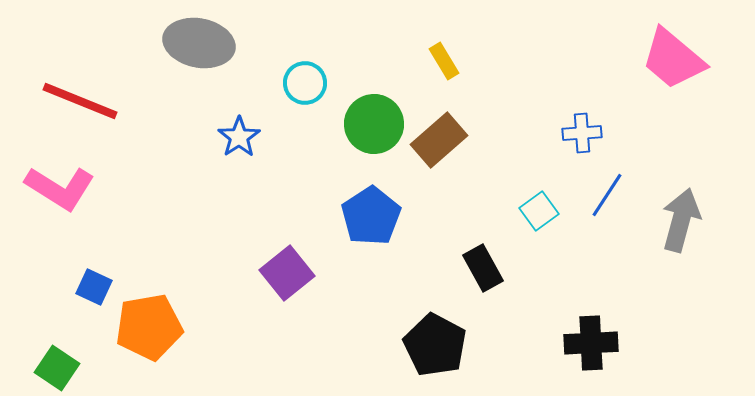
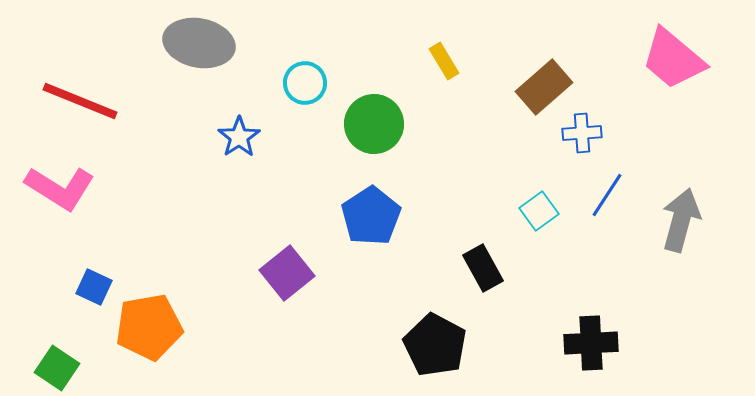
brown rectangle: moved 105 px right, 53 px up
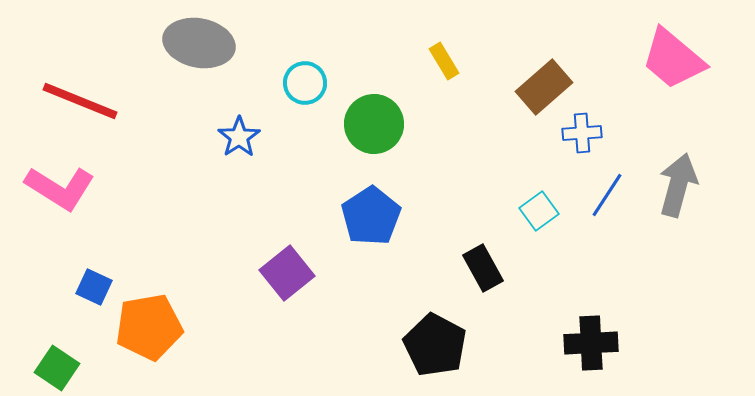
gray arrow: moved 3 px left, 35 px up
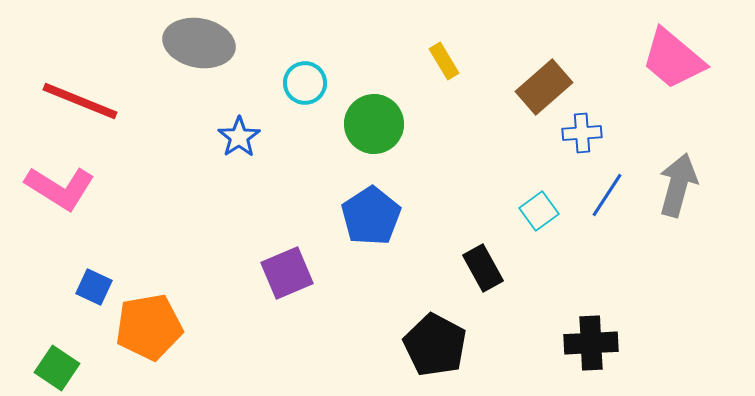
purple square: rotated 16 degrees clockwise
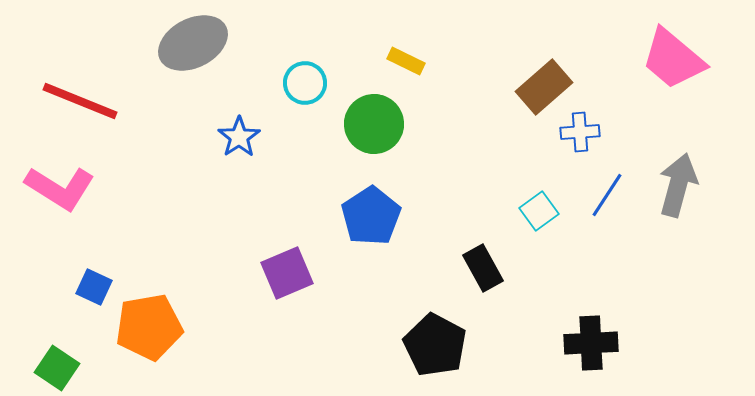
gray ellipse: moved 6 px left; rotated 38 degrees counterclockwise
yellow rectangle: moved 38 px left; rotated 33 degrees counterclockwise
blue cross: moved 2 px left, 1 px up
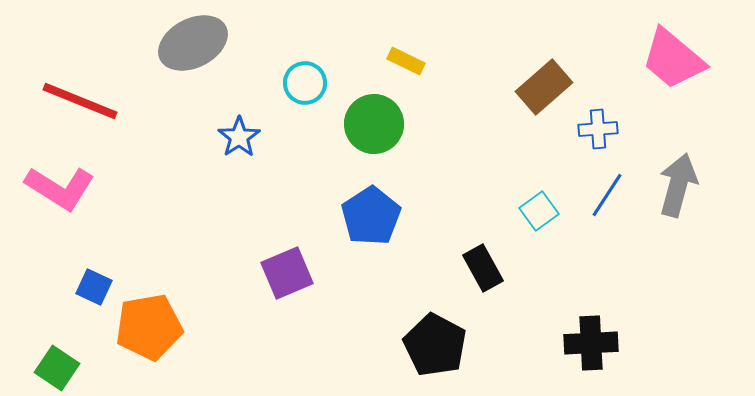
blue cross: moved 18 px right, 3 px up
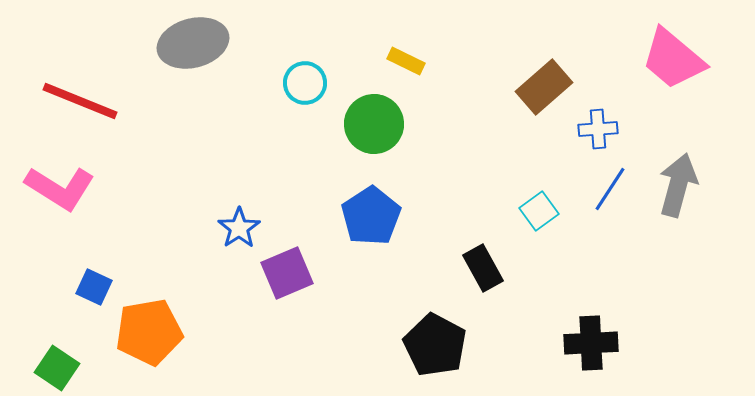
gray ellipse: rotated 12 degrees clockwise
blue star: moved 91 px down
blue line: moved 3 px right, 6 px up
orange pentagon: moved 5 px down
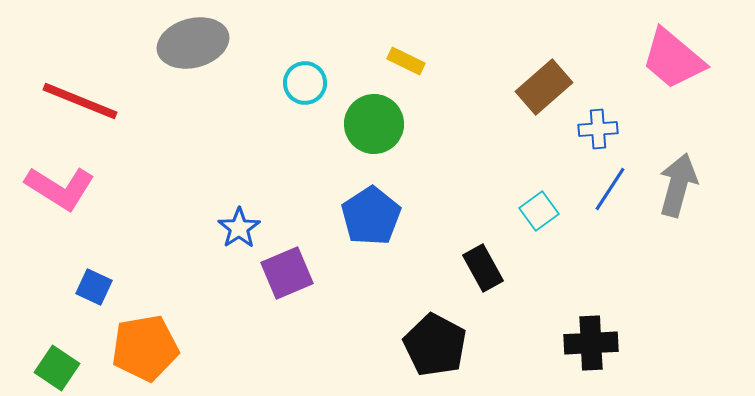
orange pentagon: moved 4 px left, 16 px down
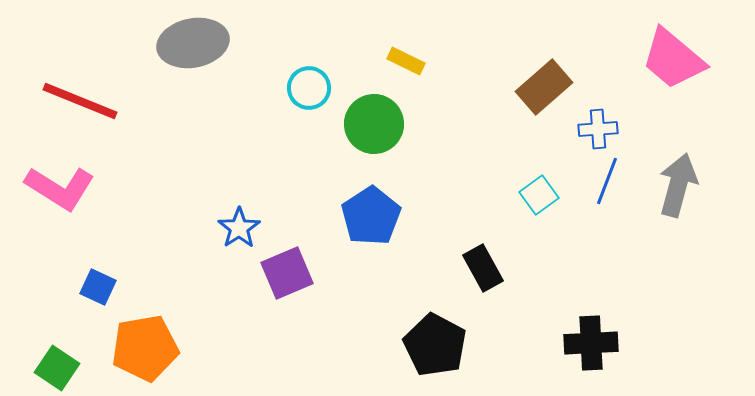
gray ellipse: rotated 4 degrees clockwise
cyan circle: moved 4 px right, 5 px down
blue line: moved 3 px left, 8 px up; rotated 12 degrees counterclockwise
cyan square: moved 16 px up
blue square: moved 4 px right
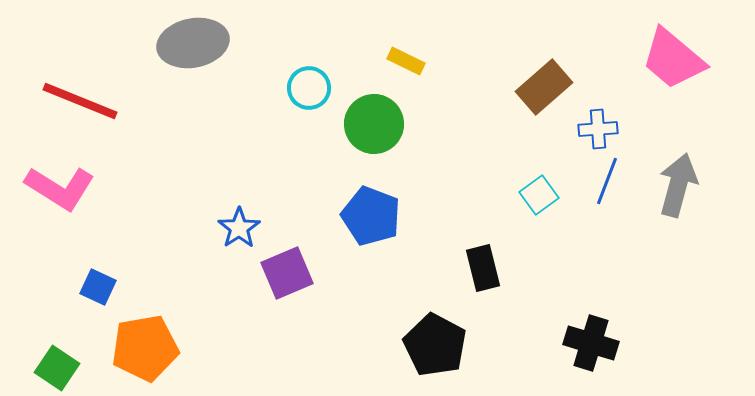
blue pentagon: rotated 18 degrees counterclockwise
black rectangle: rotated 15 degrees clockwise
black cross: rotated 20 degrees clockwise
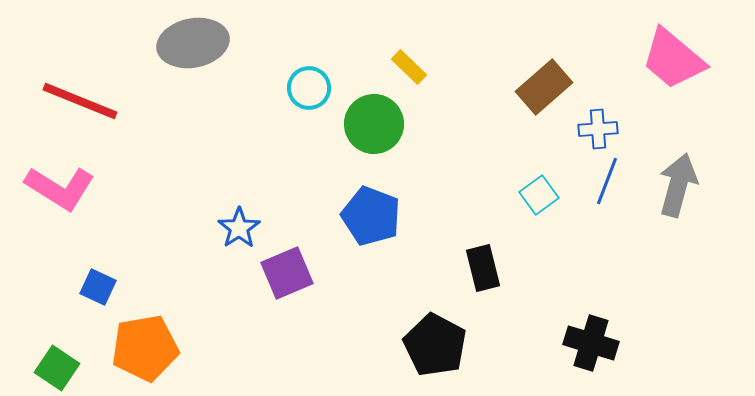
yellow rectangle: moved 3 px right, 6 px down; rotated 18 degrees clockwise
